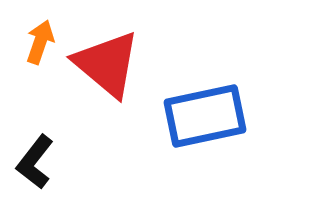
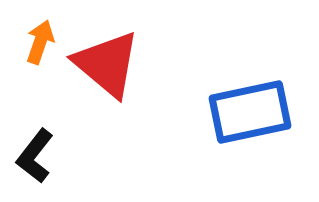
blue rectangle: moved 45 px right, 4 px up
black L-shape: moved 6 px up
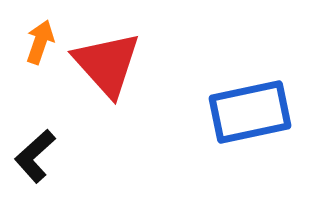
red triangle: rotated 8 degrees clockwise
black L-shape: rotated 10 degrees clockwise
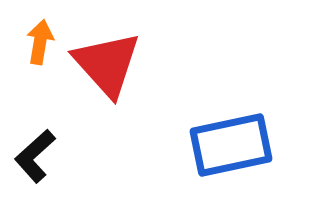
orange arrow: rotated 9 degrees counterclockwise
blue rectangle: moved 19 px left, 33 px down
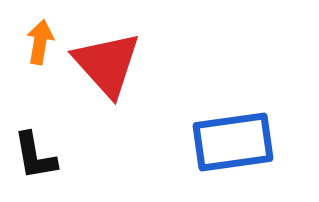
blue rectangle: moved 2 px right, 3 px up; rotated 4 degrees clockwise
black L-shape: rotated 58 degrees counterclockwise
